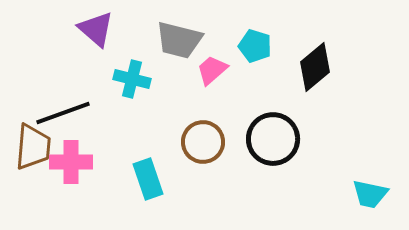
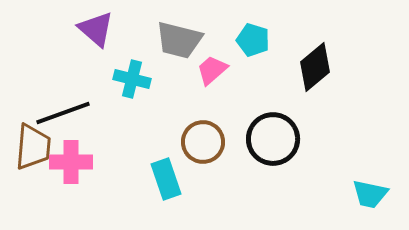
cyan pentagon: moved 2 px left, 6 px up
cyan rectangle: moved 18 px right
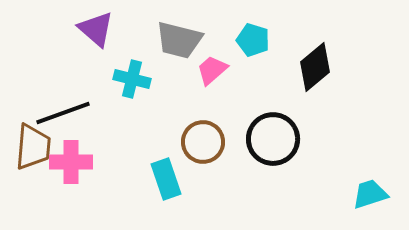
cyan trapezoid: rotated 150 degrees clockwise
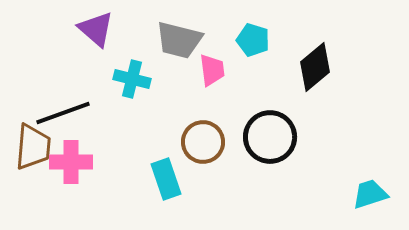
pink trapezoid: rotated 124 degrees clockwise
black circle: moved 3 px left, 2 px up
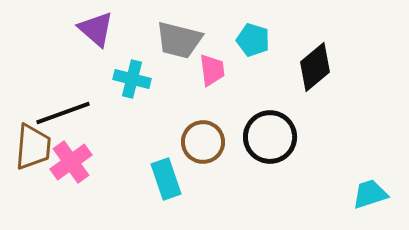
pink cross: rotated 36 degrees counterclockwise
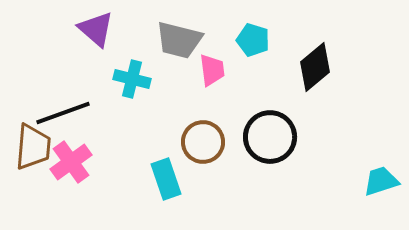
cyan trapezoid: moved 11 px right, 13 px up
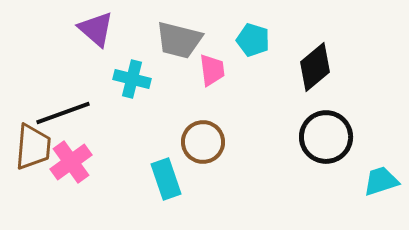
black circle: moved 56 px right
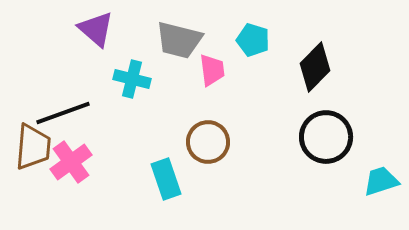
black diamond: rotated 6 degrees counterclockwise
brown circle: moved 5 px right
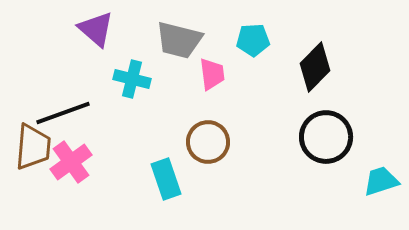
cyan pentagon: rotated 20 degrees counterclockwise
pink trapezoid: moved 4 px down
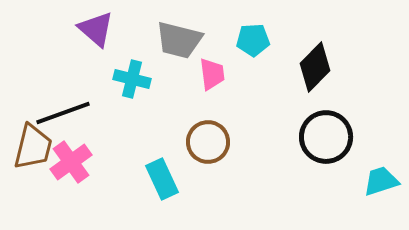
brown trapezoid: rotated 9 degrees clockwise
cyan rectangle: moved 4 px left; rotated 6 degrees counterclockwise
